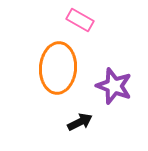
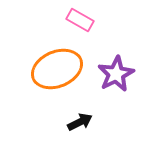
orange ellipse: moved 1 px left, 1 px down; rotated 63 degrees clockwise
purple star: moved 2 px right, 12 px up; rotated 24 degrees clockwise
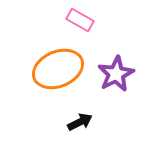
orange ellipse: moved 1 px right
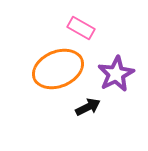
pink rectangle: moved 1 px right, 8 px down
black arrow: moved 8 px right, 15 px up
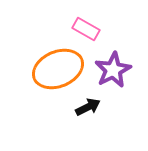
pink rectangle: moved 5 px right, 1 px down
purple star: moved 3 px left, 4 px up
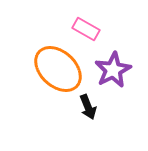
orange ellipse: rotated 66 degrees clockwise
black arrow: rotated 95 degrees clockwise
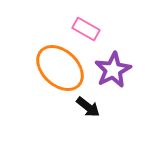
orange ellipse: moved 2 px right, 1 px up
black arrow: rotated 30 degrees counterclockwise
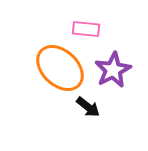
pink rectangle: rotated 24 degrees counterclockwise
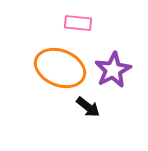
pink rectangle: moved 8 px left, 6 px up
orange ellipse: rotated 21 degrees counterclockwise
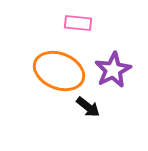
orange ellipse: moved 1 px left, 3 px down
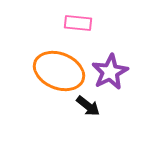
purple star: moved 3 px left, 2 px down
black arrow: moved 1 px up
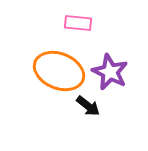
purple star: rotated 18 degrees counterclockwise
